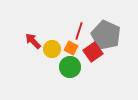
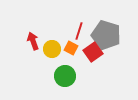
gray pentagon: rotated 8 degrees counterclockwise
red arrow: rotated 24 degrees clockwise
green circle: moved 5 px left, 9 px down
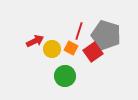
red arrow: moved 2 px right; rotated 84 degrees clockwise
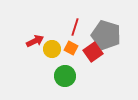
red line: moved 4 px left, 4 px up
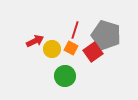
red line: moved 3 px down
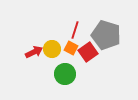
red arrow: moved 1 px left, 11 px down
red square: moved 5 px left
green circle: moved 2 px up
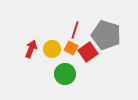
red arrow: moved 3 px left, 3 px up; rotated 42 degrees counterclockwise
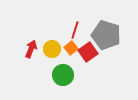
orange square: rotated 24 degrees clockwise
green circle: moved 2 px left, 1 px down
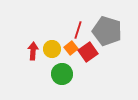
red line: moved 3 px right
gray pentagon: moved 1 px right, 4 px up
red arrow: moved 2 px right, 2 px down; rotated 18 degrees counterclockwise
green circle: moved 1 px left, 1 px up
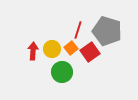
red square: moved 2 px right
green circle: moved 2 px up
